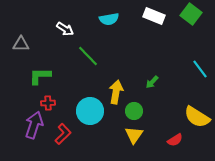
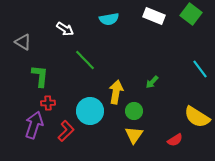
gray triangle: moved 2 px right, 2 px up; rotated 30 degrees clockwise
green line: moved 3 px left, 4 px down
green L-shape: rotated 95 degrees clockwise
red L-shape: moved 3 px right, 3 px up
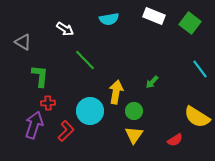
green square: moved 1 px left, 9 px down
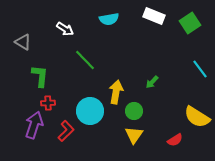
green square: rotated 20 degrees clockwise
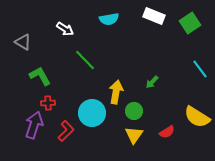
green L-shape: rotated 35 degrees counterclockwise
cyan circle: moved 2 px right, 2 px down
red semicircle: moved 8 px left, 8 px up
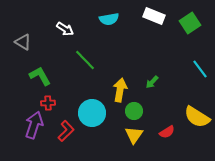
yellow arrow: moved 4 px right, 2 px up
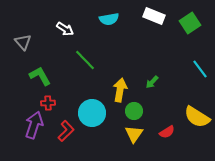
gray triangle: rotated 18 degrees clockwise
yellow triangle: moved 1 px up
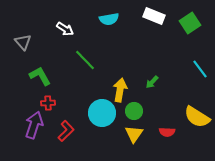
cyan circle: moved 10 px right
red semicircle: rotated 35 degrees clockwise
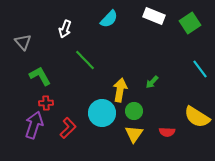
cyan semicircle: rotated 36 degrees counterclockwise
white arrow: rotated 78 degrees clockwise
red cross: moved 2 px left
red L-shape: moved 2 px right, 3 px up
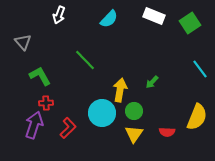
white arrow: moved 6 px left, 14 px up
yellow semicircle: rotated 100 degrees counterclockwise
